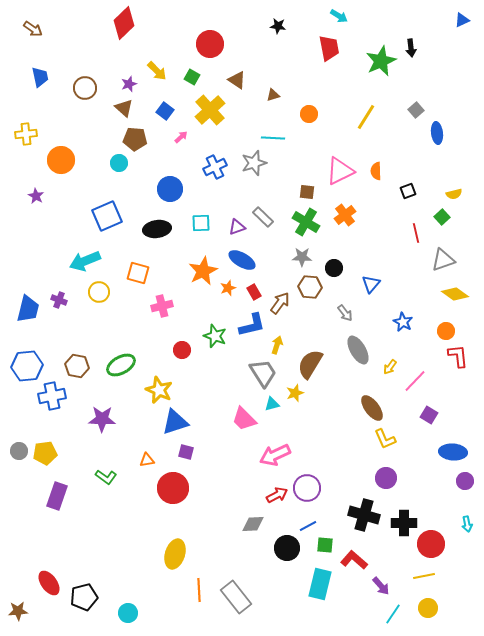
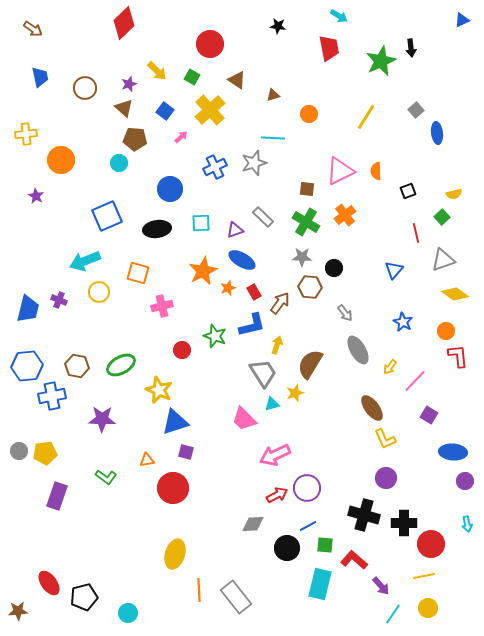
brown square at (307, 192): moved 3 px up
purple triangle at (237, 227): moved 2 px left, 3 px down
blue triangle at (371, 284): moved 23 px right, 14 px up
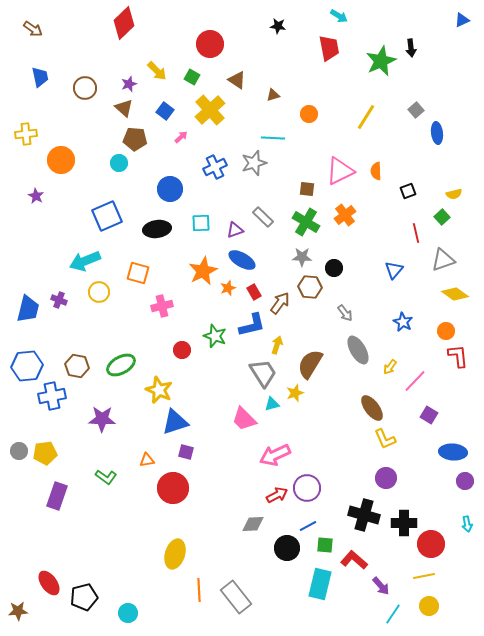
yellow circle at (428, 608): moved 1 px right, 2 px up
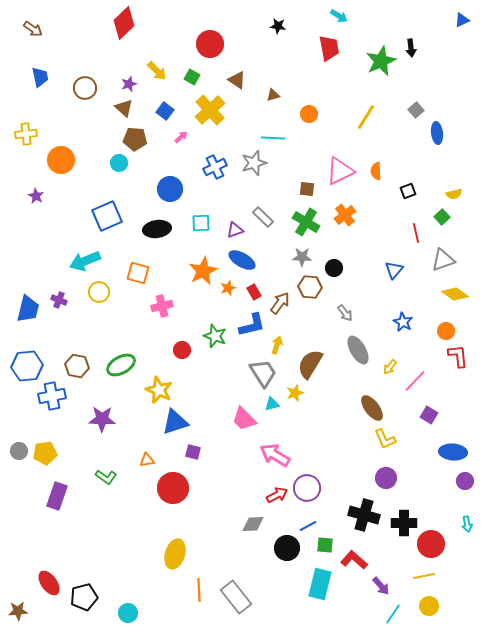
purple square at (186, 452): moved 7 px right
pink arrow at (275, 455): rotated 56 degrees clockwise
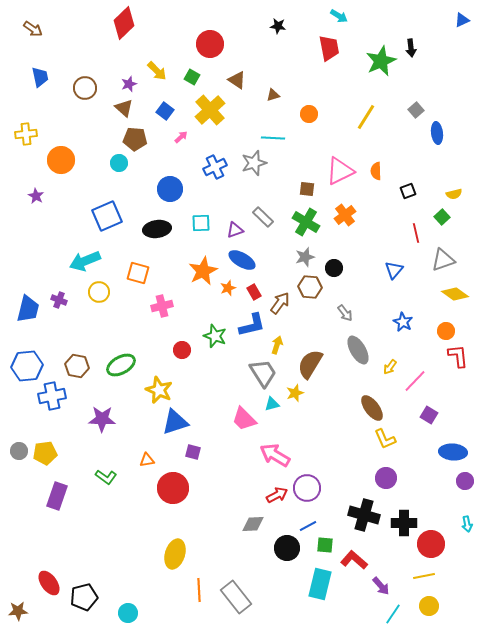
gray star at (302, 257): moved 3 px right; rotated 18 degrees counterclockwise
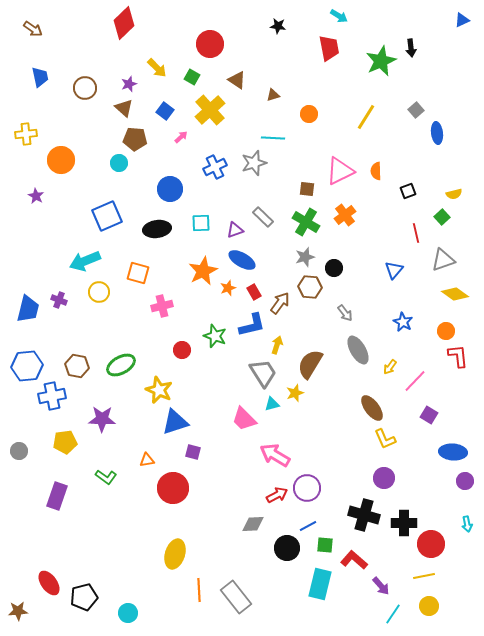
yellow arrow at (157, 71): moved 3 px up
yellow pentagon at (45, 453): moved 20 px right, 11 px up
purple circle at (386, 478): moved 2 px left
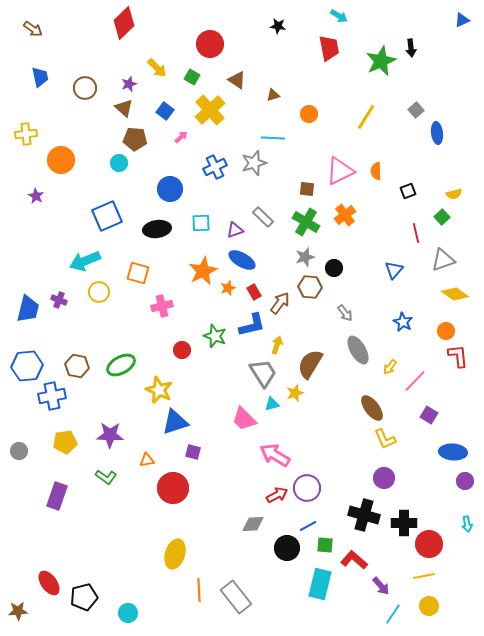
purple star at (102, 419): moved 8 px right, 16 px down
red circle at (431, 544): moved 2 px left
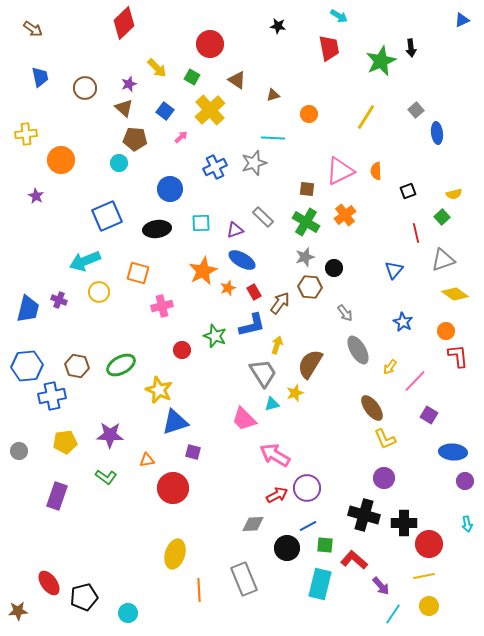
gray rectangle at (236, 597): moved 8 px right, 18 px up; rotated 16 degrees clockwise
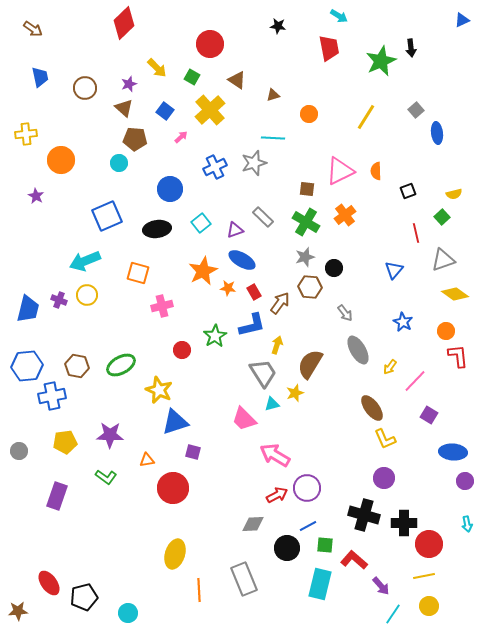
cyan square at (201, 223): rotated 36 degrees counterclockwise
orange star at (228, 288): rotated 28 degrees clockwise
yellow circle at (99, 292): moved 12 px left, 3 px down
green star at (215, 336): rotated 20 degrees clockwise
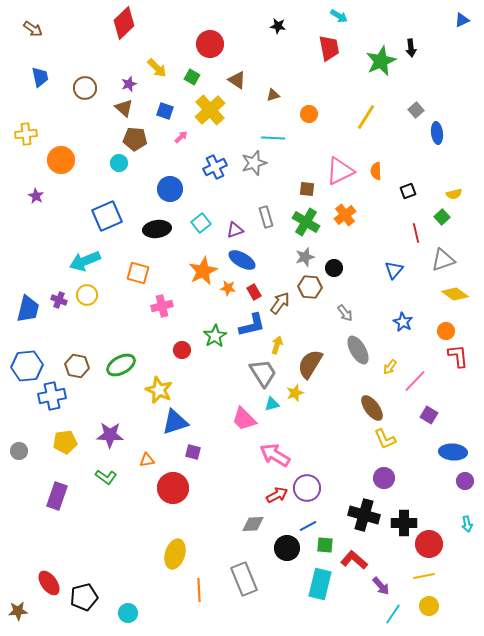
blue square at (165, 111): rotated 18 degrees counterclockwise
gray rectangle at (263, 217): moved 3 px right; rotated 30 degrees clockwise
